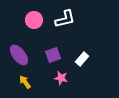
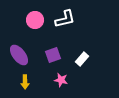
pink circle: moved 1 px right
pink star: moved 2 px down
yellow arrow: rotated 144 degrees counterclockwise
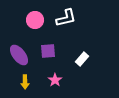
white L-shape: moved 1 px right, 1 px up
purple square: moved 5 px left, 4 px up; rotated 14 degrees clockwise
pink star: moved 6 px left; rotated 24 degrees clockwise
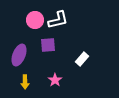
white L-shape: moved 8 px left, 2 px down
purple square: moved 6 px up
purple ellipse: rotated 60 degrees clockwise
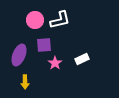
white L-shape: moved 2 px right
purple square: moved 4 px left
white rectangle: rotated 24 degrees clockwise
pink star: moved 17 px up
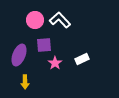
white L-shape: rotated 120 degrees counterclockwise
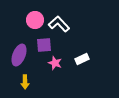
white L-shape: moved 1 px left, 4 px down
pink star: rotated 16 degrees counterclockwise
